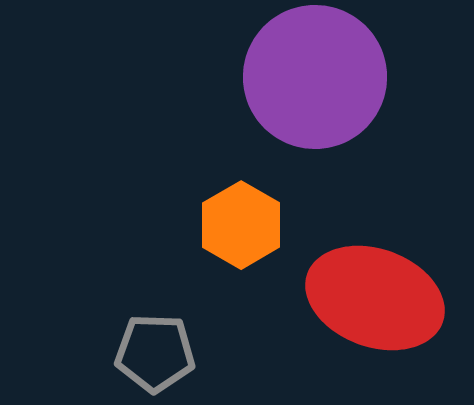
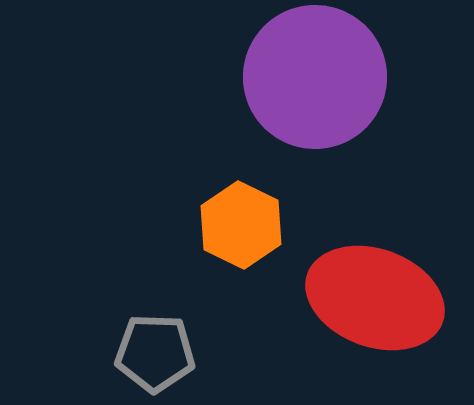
orange hexagon: rotated 4 degrees counterclockwise
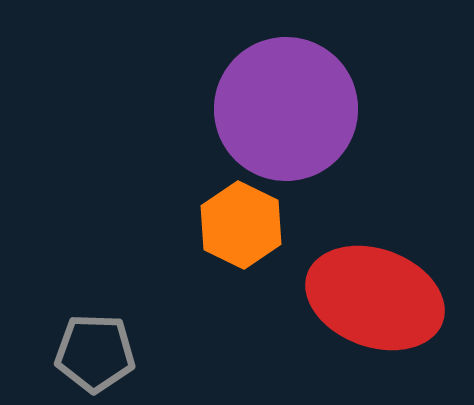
purple circle: moved 29 px left, 32 px down
gray pentagon: moved 60 px left
